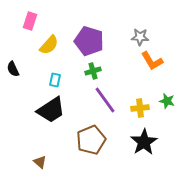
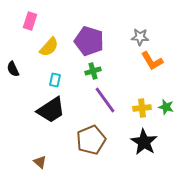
yellow semicircle: moved 2 px down
green star: moved 1 px left, 6 px down
yellow cross: moved 2 px right
black star: rotated 8 degrees counterclockwise
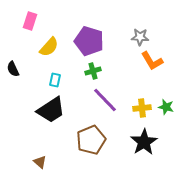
purple line: rotated 8 degrees counterclockwise
black star: rotated 8 degrees clockwise
